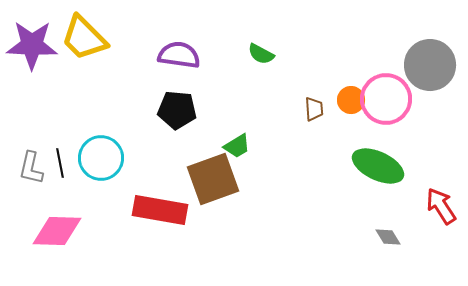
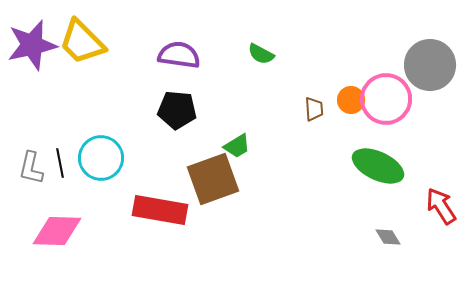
yellow trapezoid: moved 2 px left, 4 px down
purple star: rotated 15 degrees counterclockwise
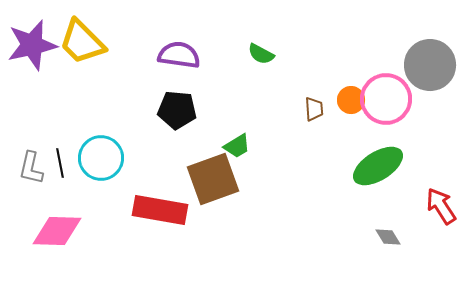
green ellipse: rotated 57 degrees counterclockwise
